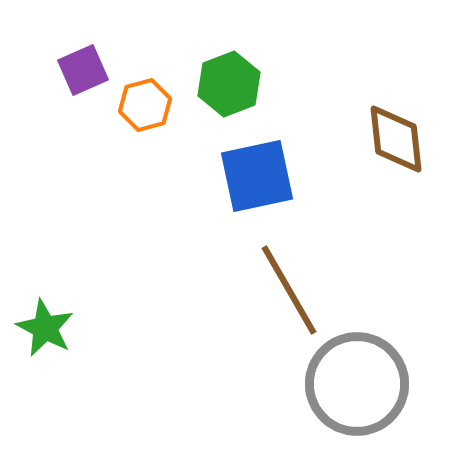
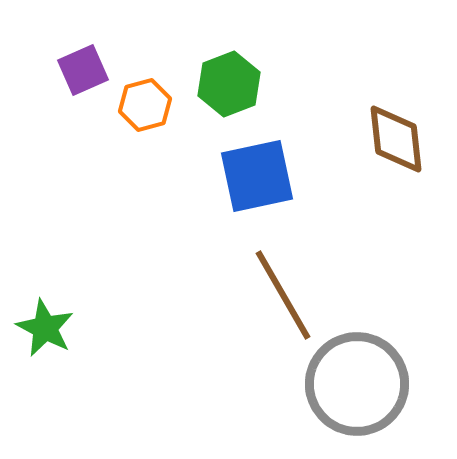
brown line: moved 6 px left, 5 px down
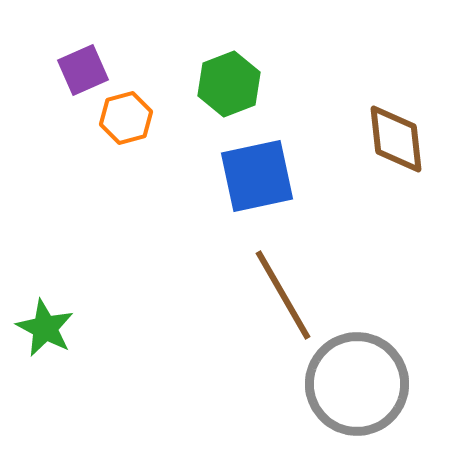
orange hexagon: moved 19 px left, 13 px down
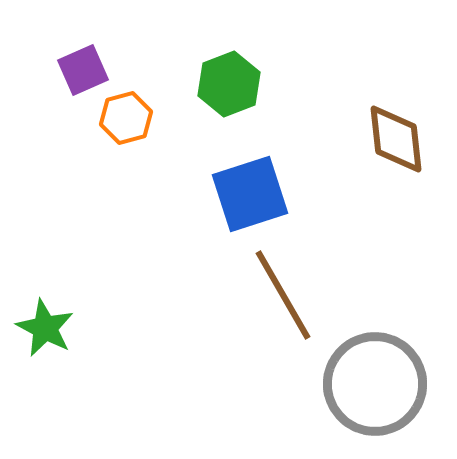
blue square: moved 7 px left, 18 px down; rotated 6 degrees counterclockwise
gray circle: moved 18 px right
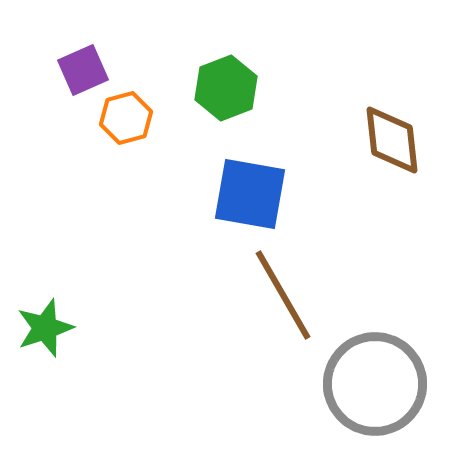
green hexagon: moved 3 px left, 4 px down
brown diamond: moved 4 px left, 1 px down
blue square: rotated 28 degrees clockwise
green star: rotated 26 degrees clockwise
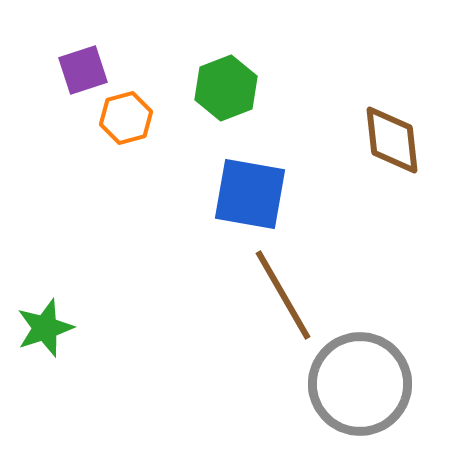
purple square: rotated 6 degrees clockwise
gray circle: moved 15 px left
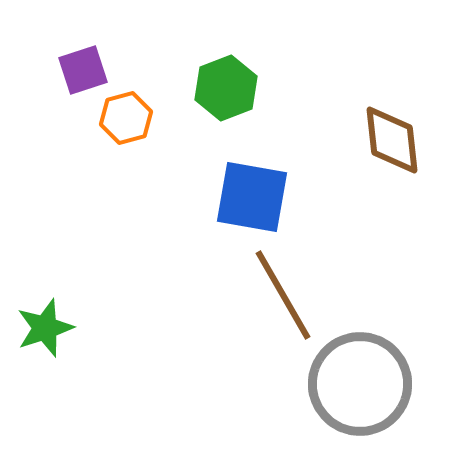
blue square: moved 2 px right, 3 px down
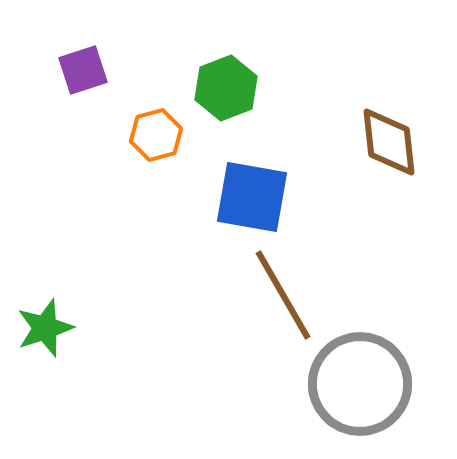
orange hexagon: moved 30 px right, 17 px down
brown diamond: moved 3 px left, 2 px down
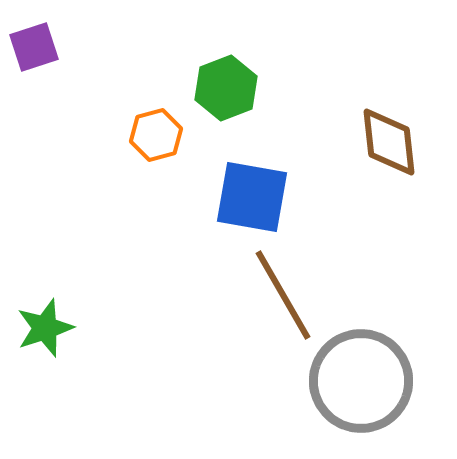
purple square: moved 49 px left, 23 px up
gray circle: moved 1 px right, 3 px up
